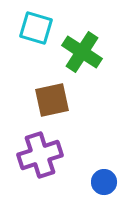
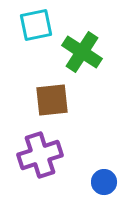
cyan square: moved 3 px up; rotated 28 degrees counterclockwise
brown square: rotated 6 degrees clockwise
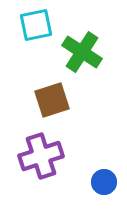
brown square: rotated 12 degrees counterclockwise
purple cross: moved 1 px right, 1 px down
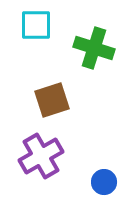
cyan square: rotated 12 degrees clockwise
green cross: moved 12 px right, 4 px up; rotated 15 degrees counterclockwise
purple cross: rotated 12 degrees counterclockwise
